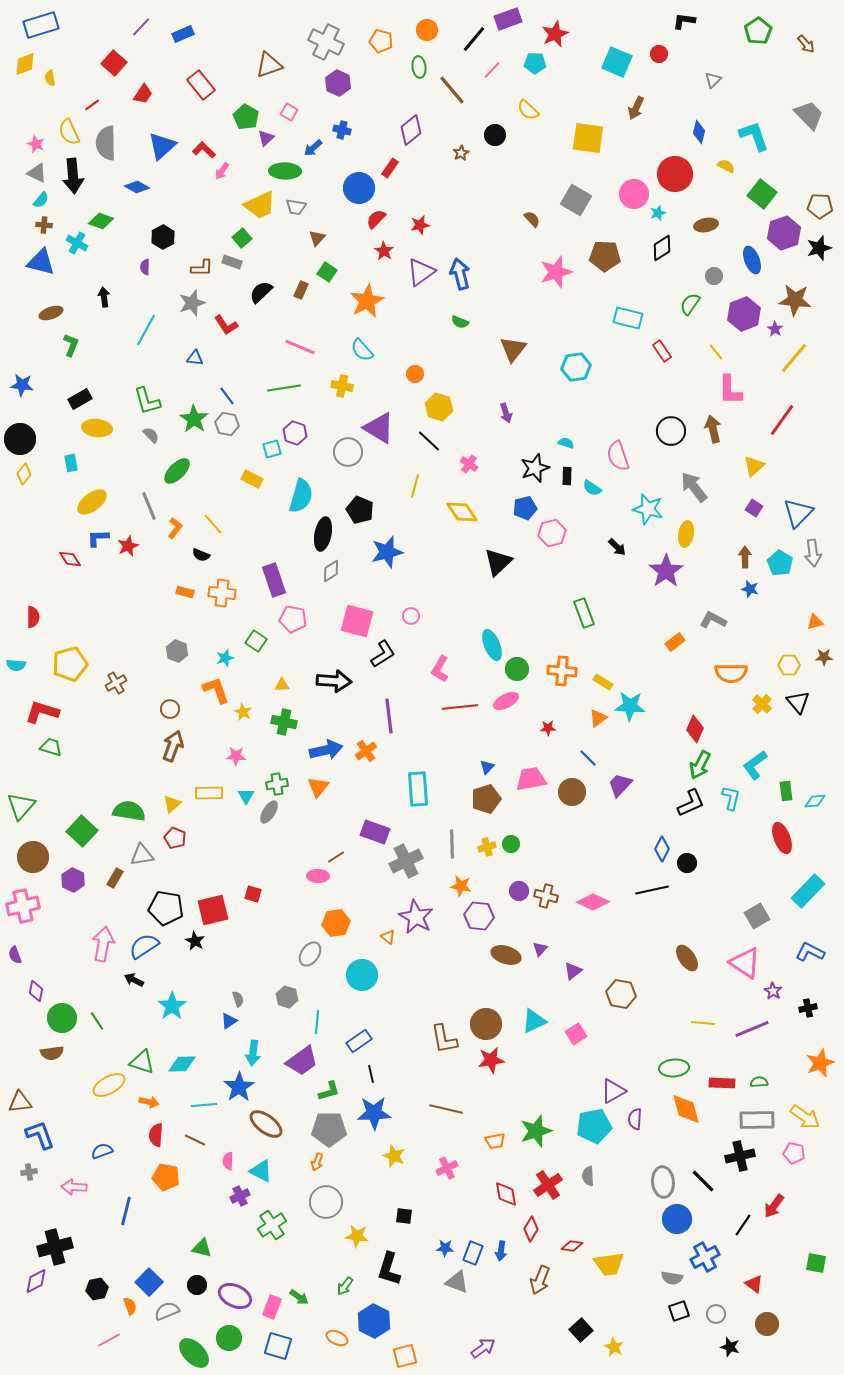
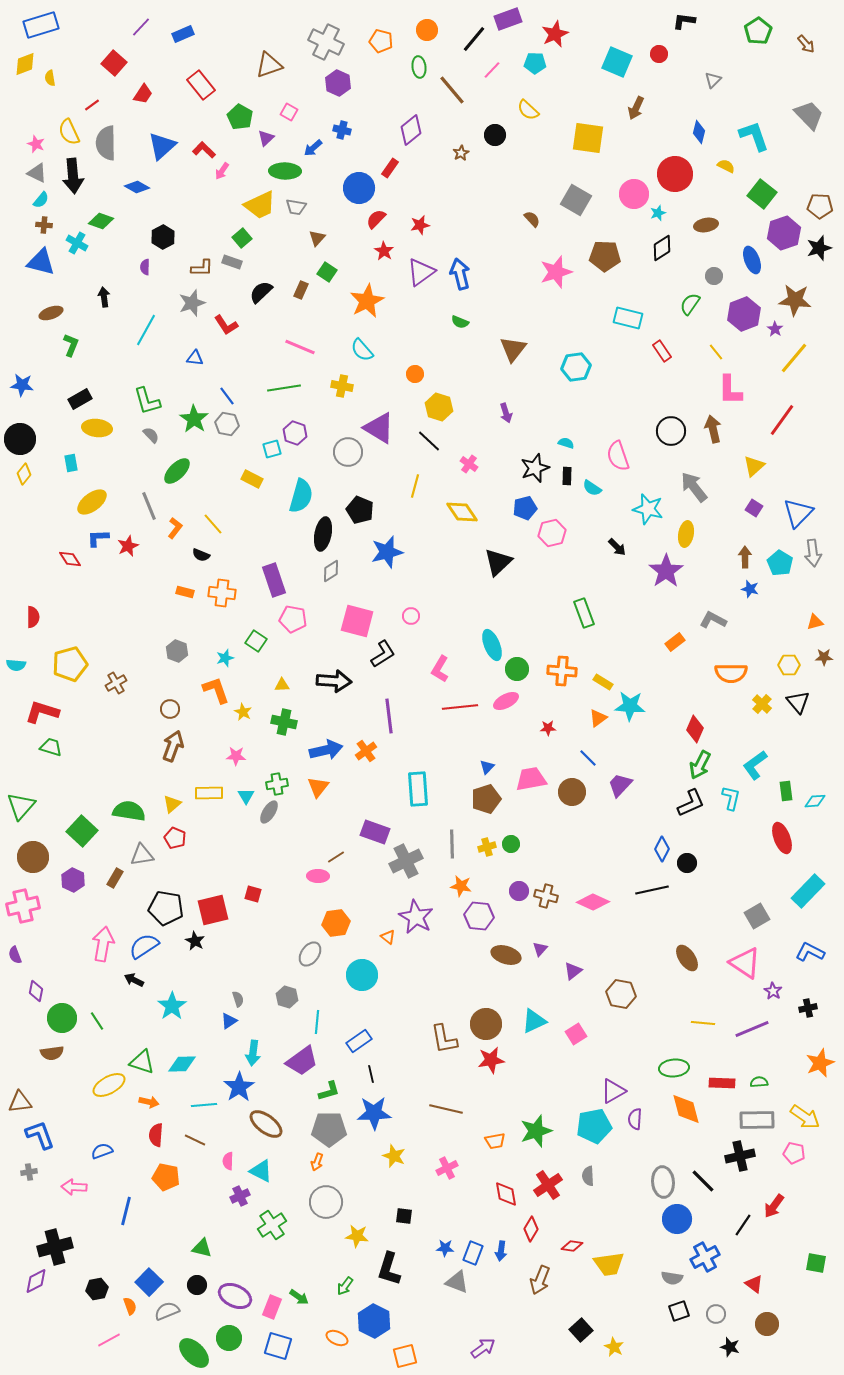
green pentagon at (246, 117): moved 6 px left
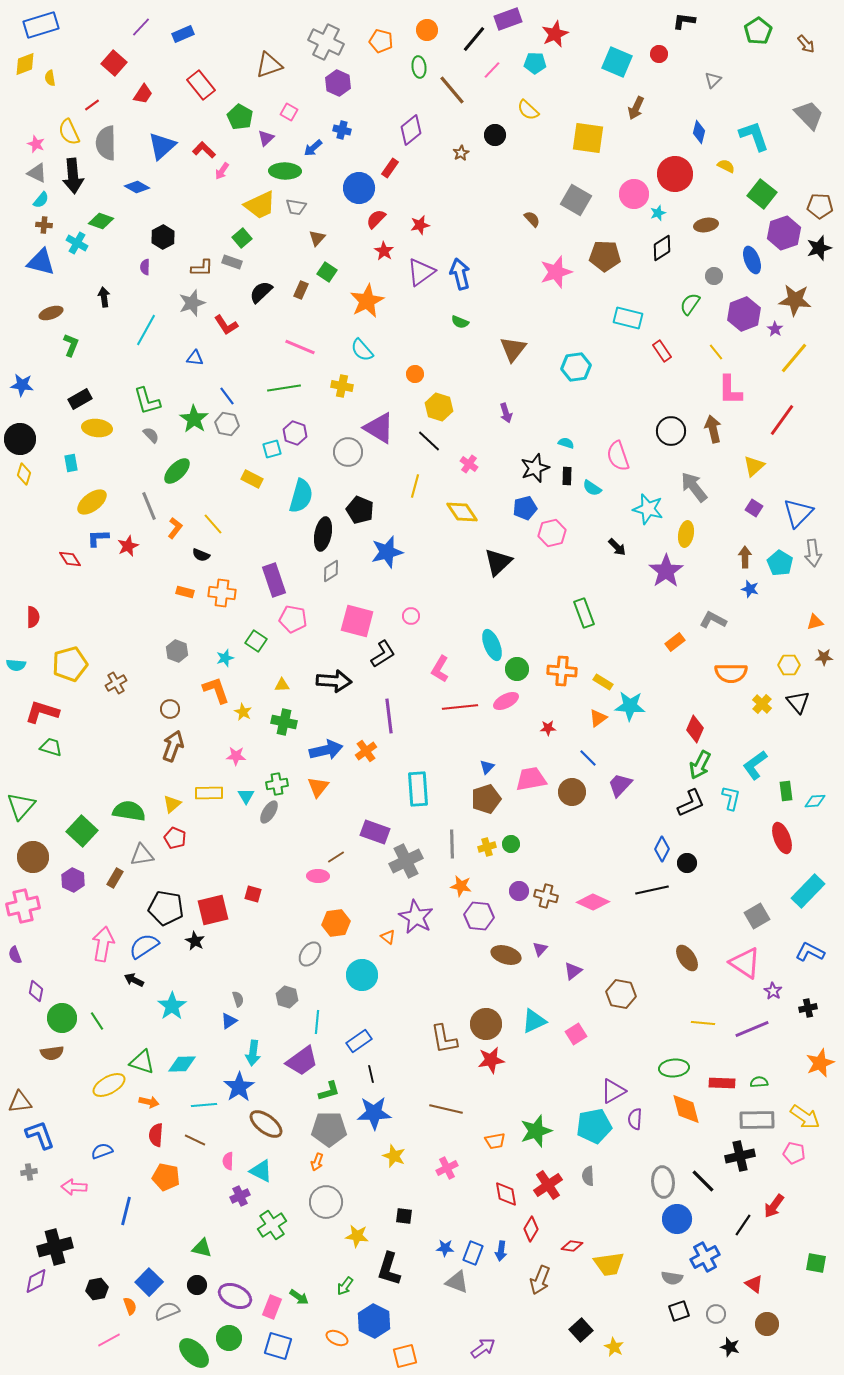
yellow diamond at (24, 474): rotated 20 degrees counterclockwise
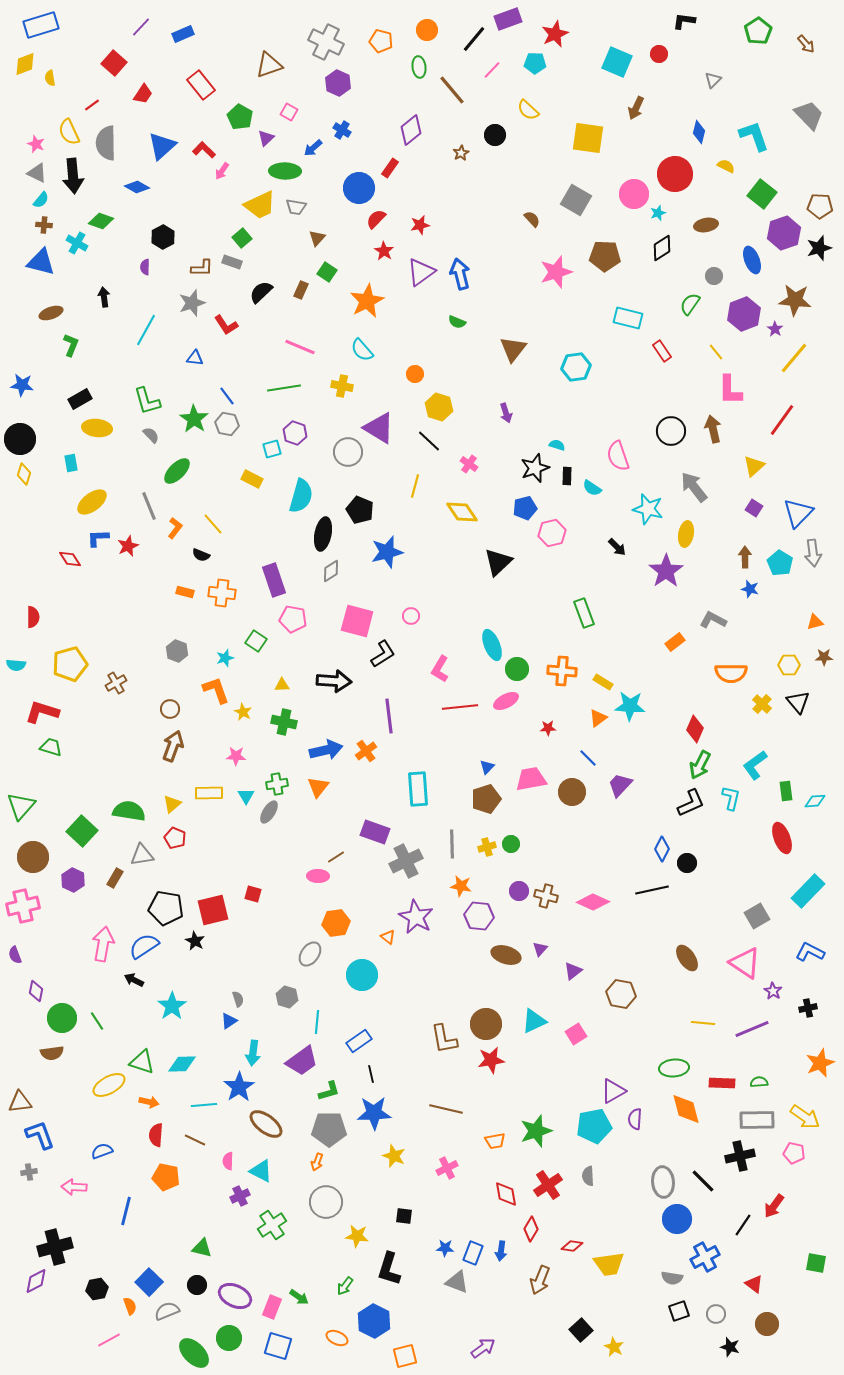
blue cross at (342, 130): rotated 18 degrees clockwise
green semicircle at (460, 322): moved 3 px left
cyan semicircle at (566, 443): moved 9 px left, 2 px down
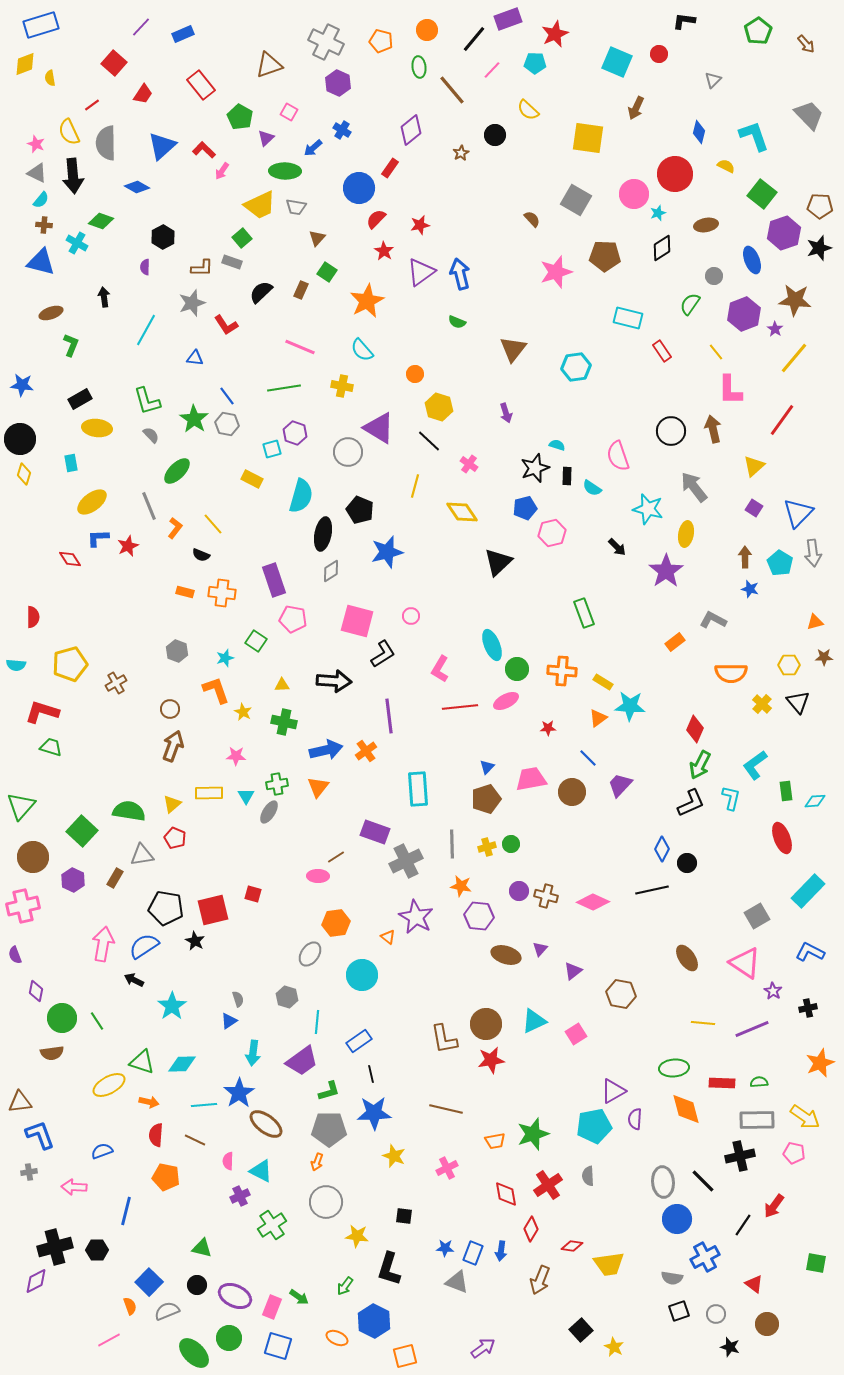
blue star at (239, 1087): moved 6 px down
green star at (536, 1131): moved 3 px left, 3 px down
black hexagon at (97, 1289): moved 39 px up; rotated 10 degrees clockwise
